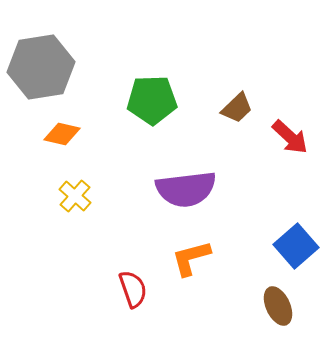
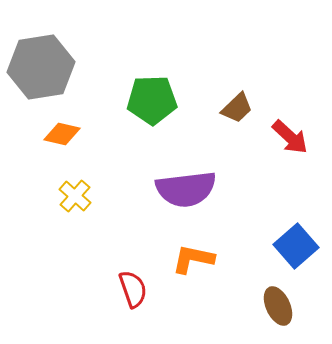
orange L-shape: moved 2 px right, 1 px down; rotated 27 degrees clockwise
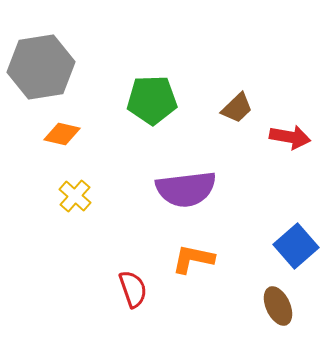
red arrow: rotated 33 degrees counterclockwise
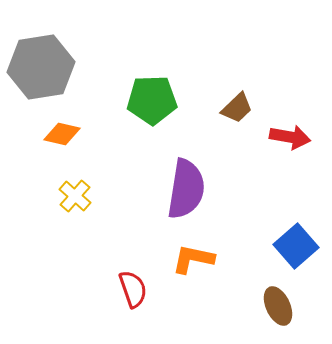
purple semicircle: rotated 74 degrees counterclockwise
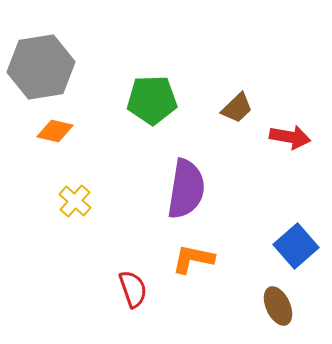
orange diamond: moved 7 px left, 3 px up
yellow cross: moved 5 px down
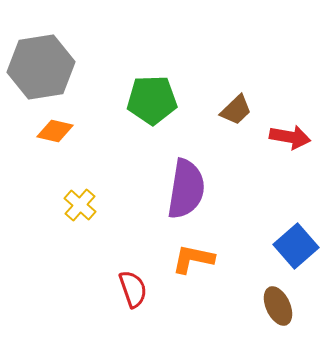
brown trapezoid: moved 1 px left, 2 px down
yellow cross: moved 5 px right, 4 px down
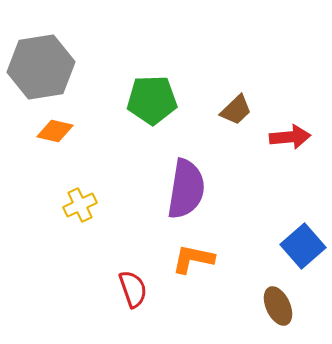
red arrow: rotated 15 degrees counterclockwise
yellow cross: rotated 24 degrees clockwise
blue square: moved 7 px right
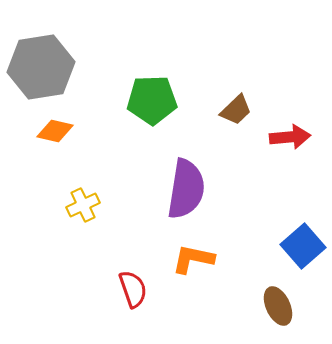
yellow cross: moved 3 px right
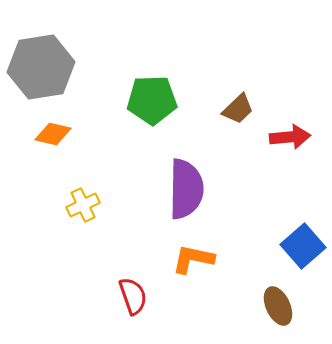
brown trapezoid: moved 2 px right, 1 px up
orange diamond: moved 2 px left, 3 px down
purple semicircle: rotated 8 degrees counterclockwise
red semicircle: moved 7 px down
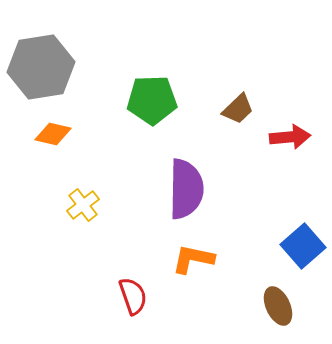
yellow cross: rotated 12 degrees counterclockwise
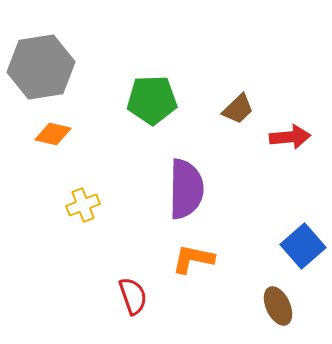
yellow cross: rotated 16 degrees clockwise
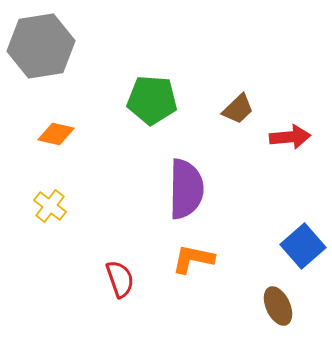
gray hexagon: moved 21 px up
green pentagon: rotated 6 degrees clockwise
orange diamond: moved 3 px right
yellow cross: moved 33 px left, 1 px down; rotated 32 degrees counterclockwise
red semicircle: moved 13 px left, 17 px up
